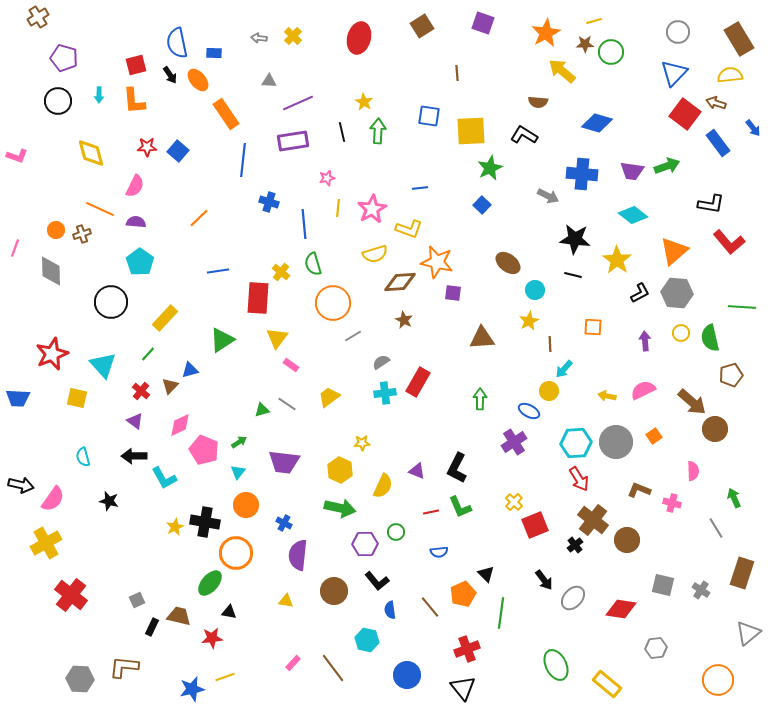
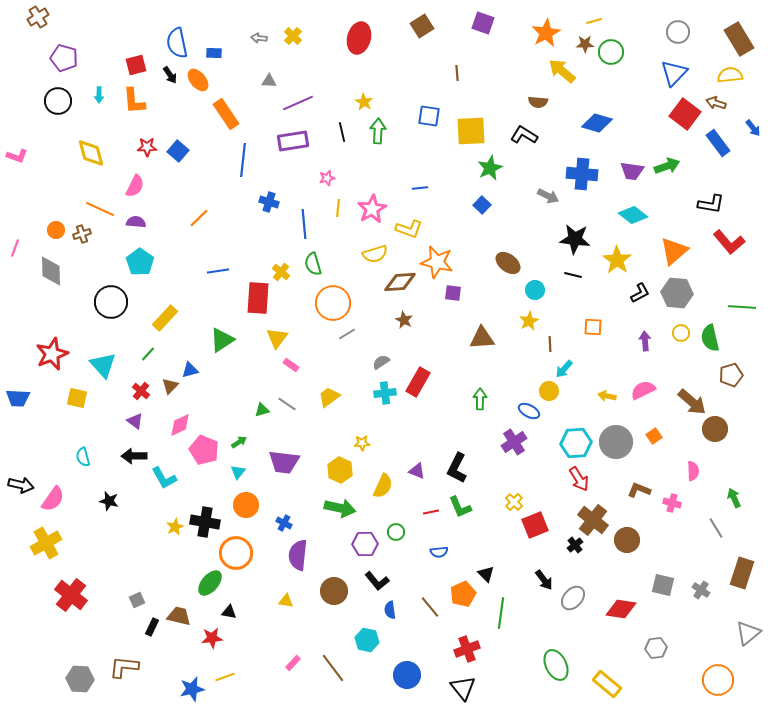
gray line at (353, 336): moved 6 px left, 2 px up
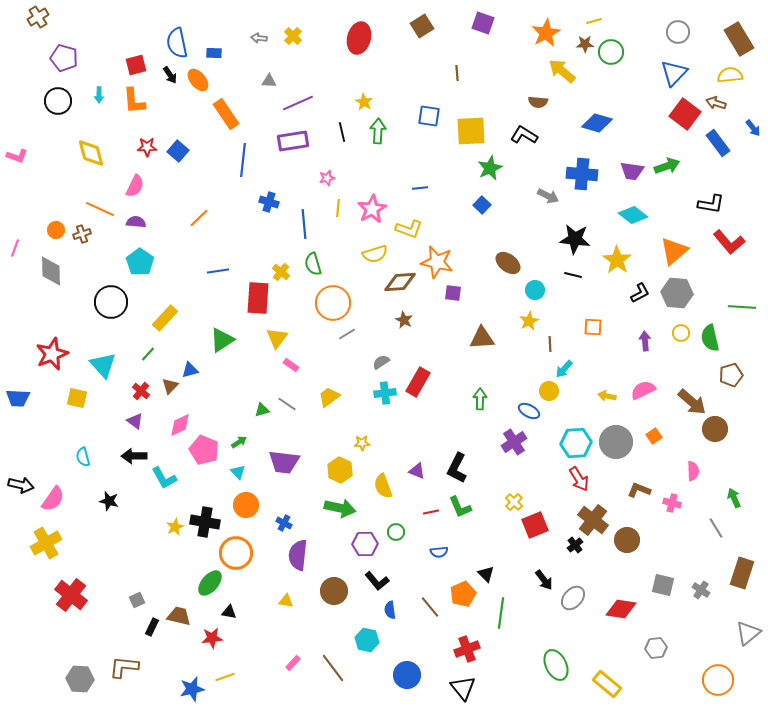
cyan triangle at (238, 472): rotated 21 degrees counterclockwise
yellow semicircle at (383, 486): rotated 135 degrees clockwise
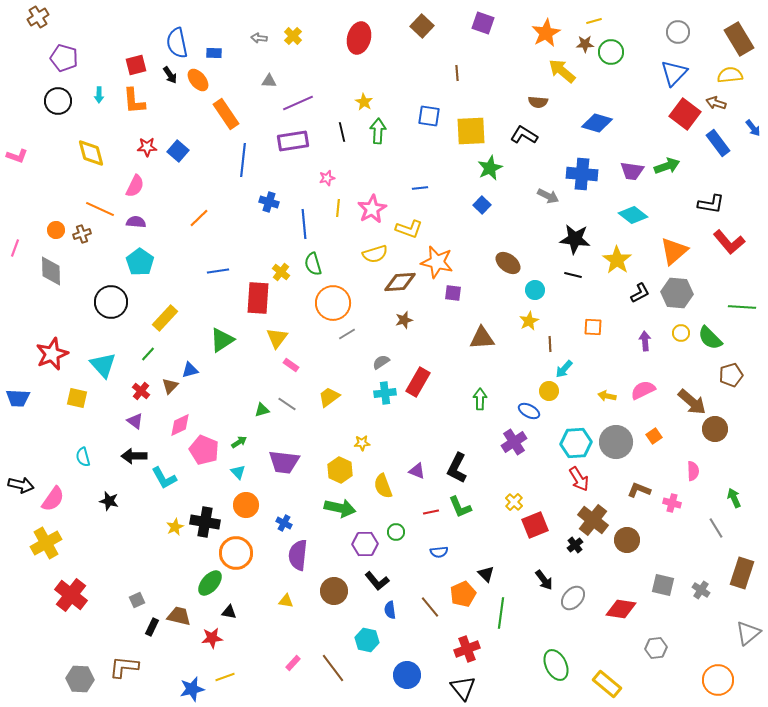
brown square at (422, 26): rotated 15 degrees counterclockwise
brown star at (404, 320): rotated 30 degrees clockwise
green semicircle at (710, 338): rotated 32 degrees counterclockwise
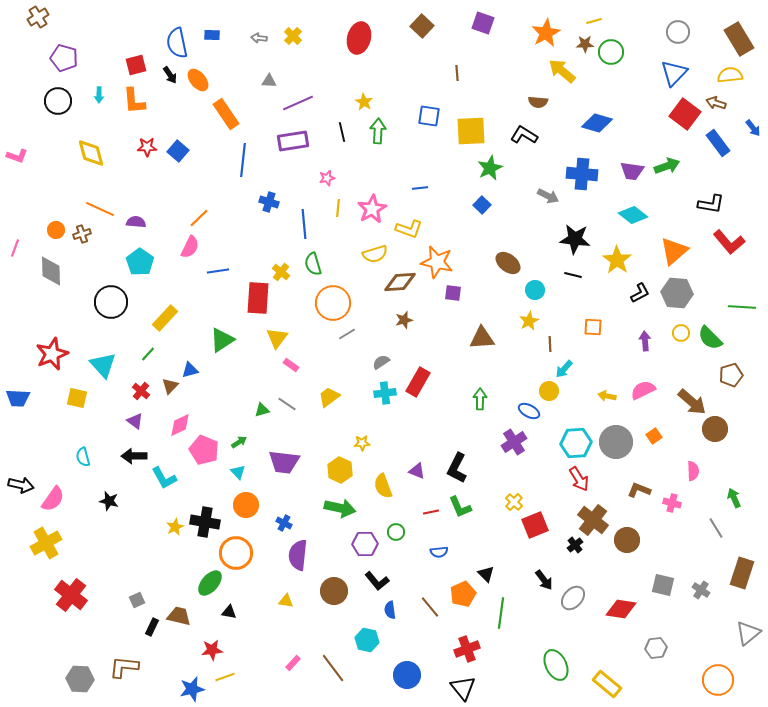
blue rectangle at (214, 53): moved 2 px left, 18 px up
pink semicircle at (135, 186): moved 55 px right, 61 px down
red star at (212, 638): moved 12 px down
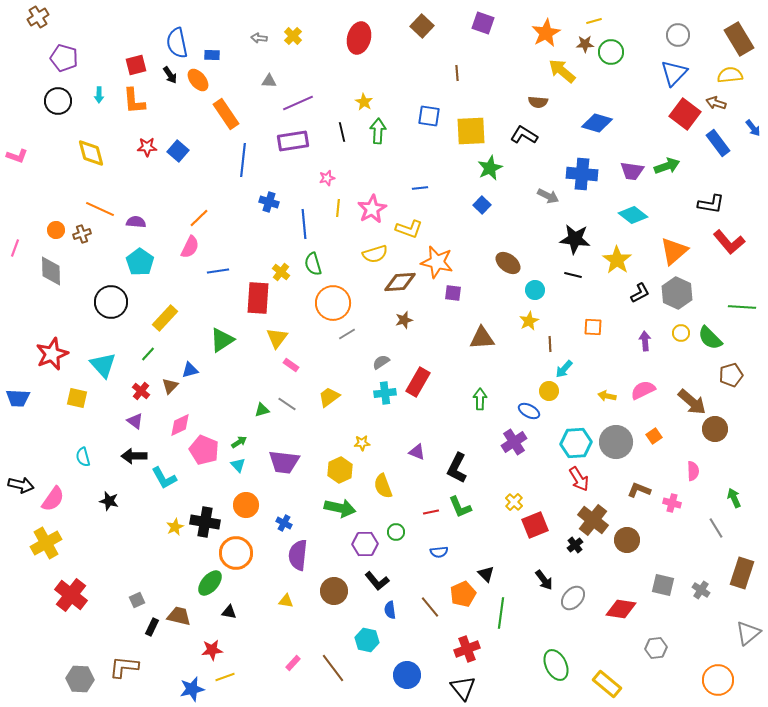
gray circle at (678, 32): moved 3 px down
blue rectangle at (212, 35): moved 20 px down
gray hexagon at (677, 293): rotated 20 degrees clockwise
yellow hexagon at (340, 470): rotated 10 degrees clockwise
purple triangle at (417, 471): moved 19 px up
cyan triangle at (238, 472): moved 7 px up
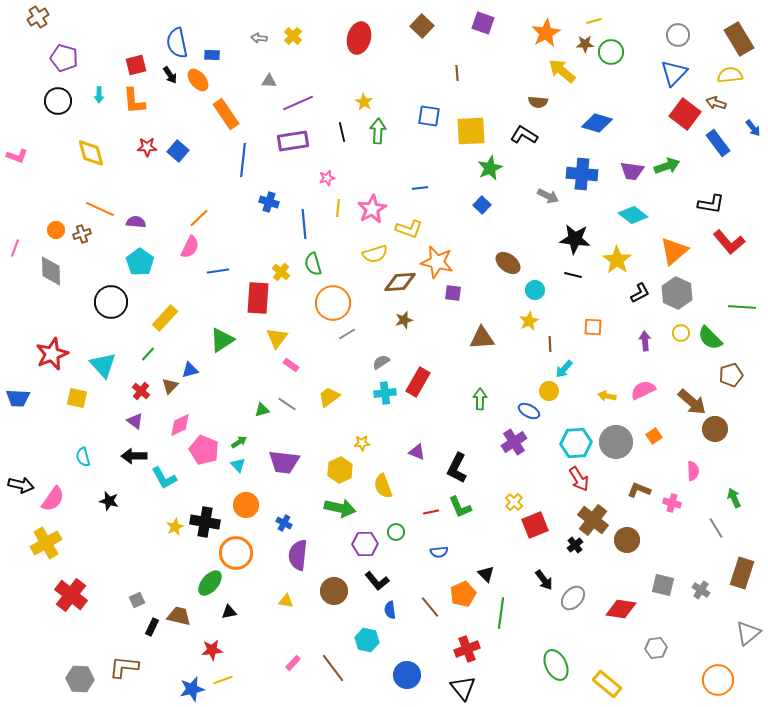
black triangle at (229, 612): rotated 21 degrees counterclockwise
yellow line at (225, 677): moved 2 px left, 3 px down
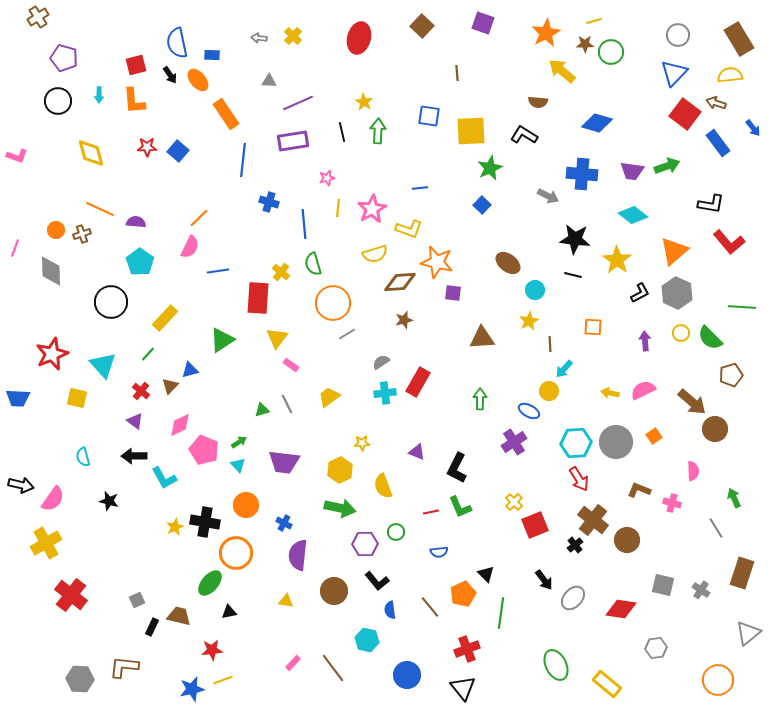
yellow arrow at (607, 396): moved 3 px right, 3 px up
gray line at (287, 404): rotated 30 degrees clockwise
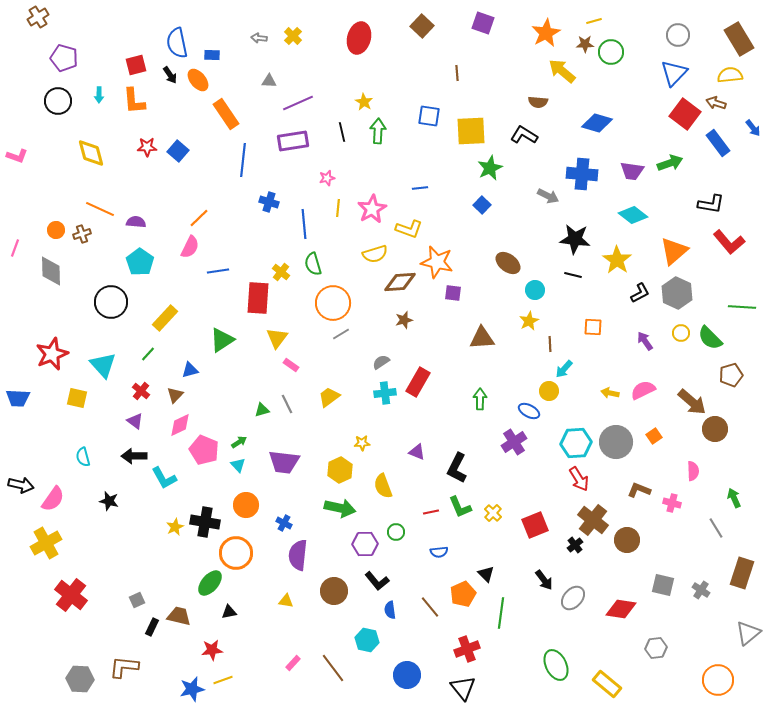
green arrow at (667, 166): moved 3 px right, 3 px up
gray line at (347, 334): moved 6 px left
purple arrow at (645, 341): rotated 30 degrees counterclockwise
brown triangle at (170, 386): moved 5 px right, 9 px down
yellow cross at (514, 502): moved 21 px left, 11 px down
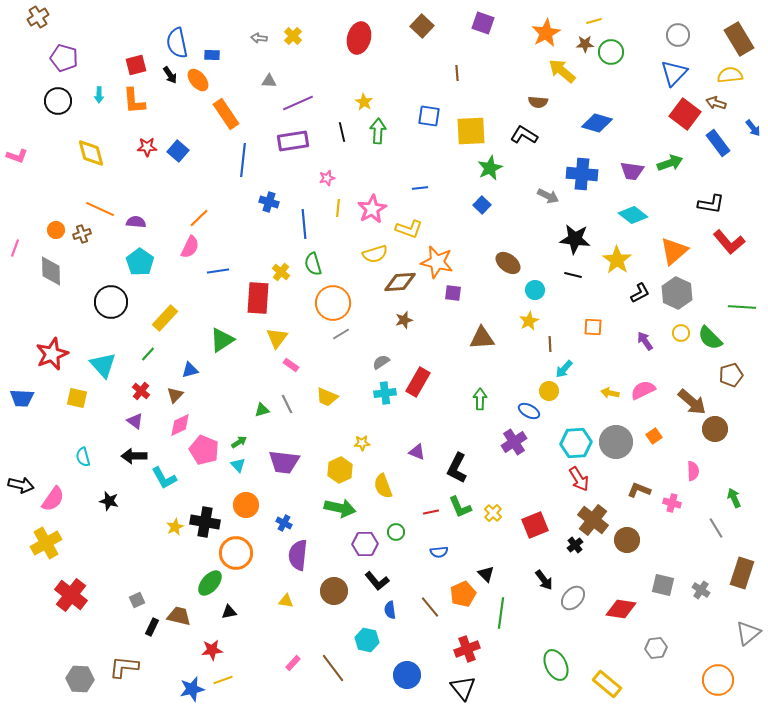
yellow trapezoid at (329, 397): moved 2 px left; rotated 120 degrees counterclockwise
blue trapezoid at (18, 398): moved 4 px right
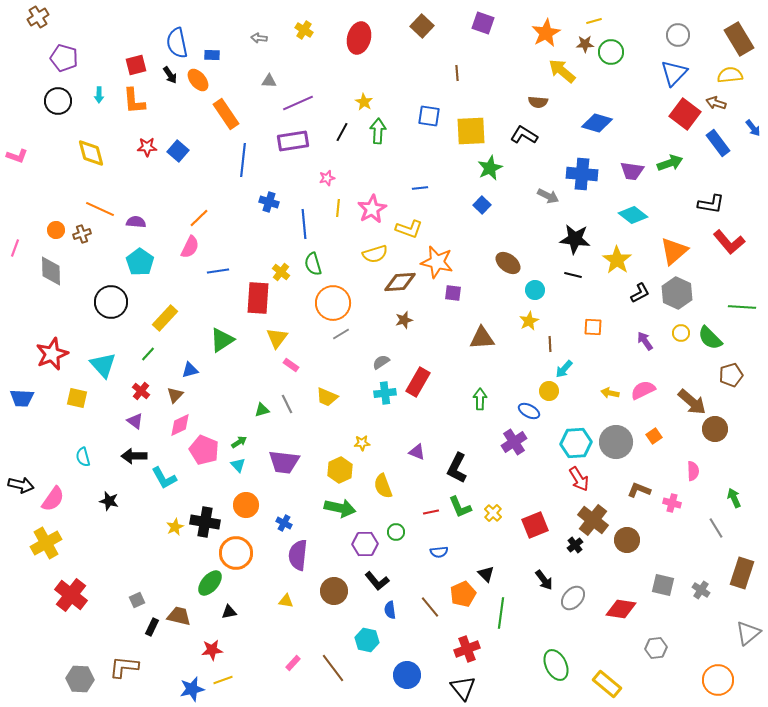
yellow cross at (293, 36): moved 11 px right, 6 px up; rotated 12 degrees counterclockwise
black line at (342, 132): rotated 42 degrees clockwise
